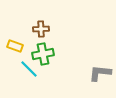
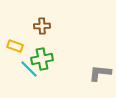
brown cross: moved 1 px right, 3 px up
green cross: moved 1 px left, 5 px down
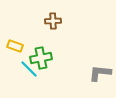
brown cross: moved 11 px right, 5 px up
green cross: moved 1 px left, 1 px up
